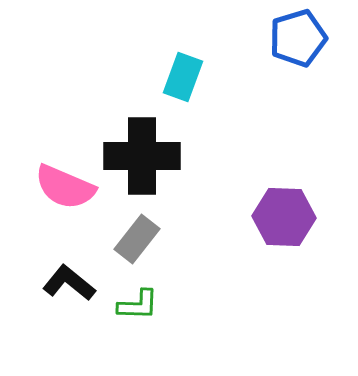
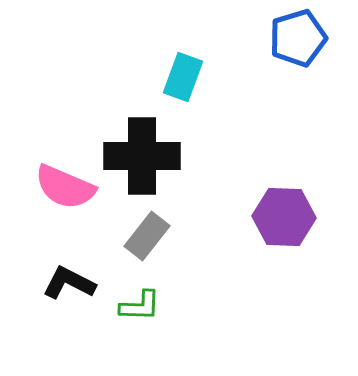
gray rectangle: moved 10 px right, 3 px up
black L-shape: rotated 12 degrees counterclockwise
green L-shape: moved 2 px right, 1 px down
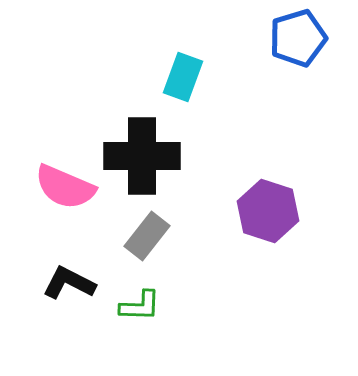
purple hexagon: moved 16 px left, 6 px up; rotated 16 degrees clockwise
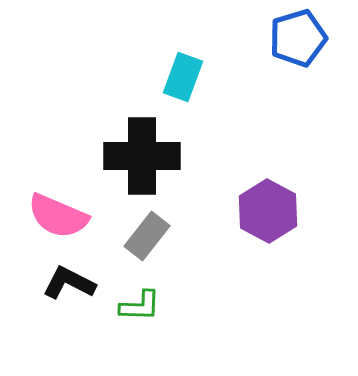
pink semicircle: moved 7 px left, 29 px down
purple hexagon: rotated 10 degrees clockwise
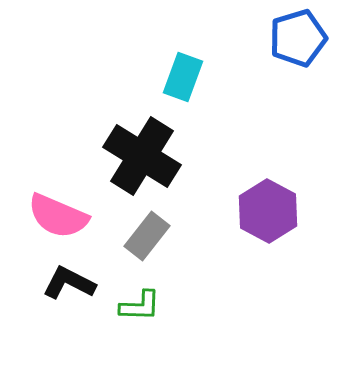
black cross: rotated 32 degrees clockwise
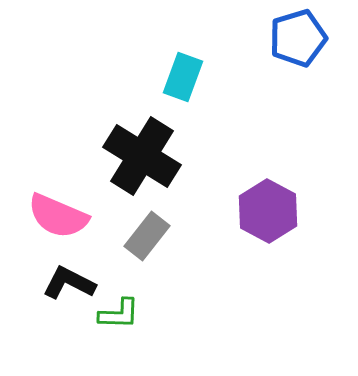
green L-shape: moved 21 px left, 8 px down
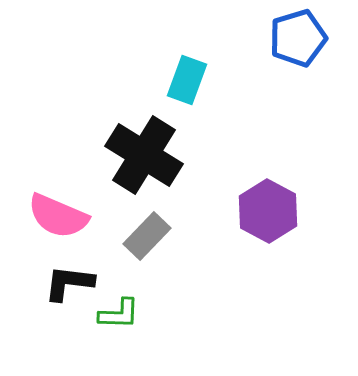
cyan rectangle: moved 4 px right, 3 px down
black cross: moved 2 px right, 1 px up
gray rectangle: rotated 6 degrees clockwise
black L-shape: rotated 20 degrees counterclockwise
